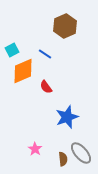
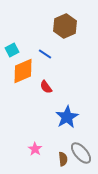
blue star: rotated 10 degrees counterclockwise
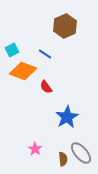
orange diamond: rotated 44 degrees clockwise
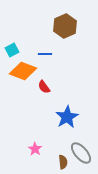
blue line: rotated 32 degrees counterclockwise
red semicircle: moved 2 px left
brown semicircle: moved 3 px down
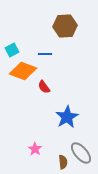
brown hexagon: rotated 20 degrees clockwise
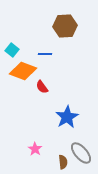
cyan square: rotated 24 degrees counterclockwise
red semicircle: moved 2 px left
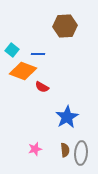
blue line: moved 7 px left
red semicircle: rotated 24 degrees counterclockwise
pink star: rotated 24 degrees clockwise
gray ellipse: rotated 45 degrees clockwise
brown semicircle: moved 2 px right, 12 px up
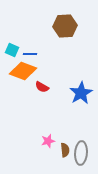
cyan square: rotated 16 degrees counterclockwise
blue line: moved 8 px left
blue star: moved 14 px right, 24 px up
pink star: moved 13 px right, 8 px up
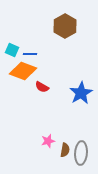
brown hexagon: rotated 25 degrees counterclockwise
brown semicircle: rotated 16 degrees clockwise
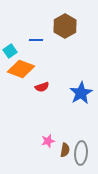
cyan square: moved 2 px left, 1 px down; rotated 32 degrees clockwise
blue line: moved 6 px right, 14 px up
orange diamond: moved 2 px left, 2 px up
red semicircle: rotated 48 degrees counterclockwise
